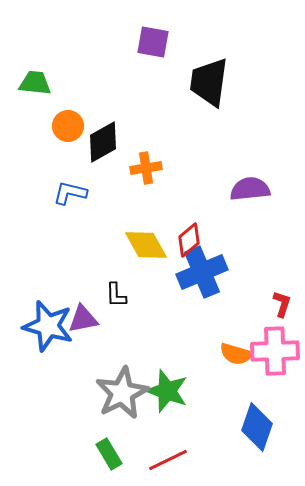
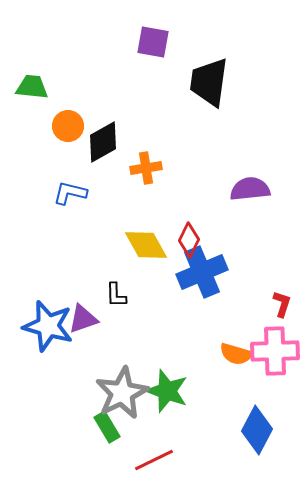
green trapezoid: moved 3 px left, 4 px down
red diamond: rotated 24 degrees counterclockwise
purple triangle: rotated 8 degrees counterclockwise
blue diamond: moved 3 px down; rotated 9 degrees clockwise
green rectangle: moved 2 px left, 27 px up
red line: moved 14 px left
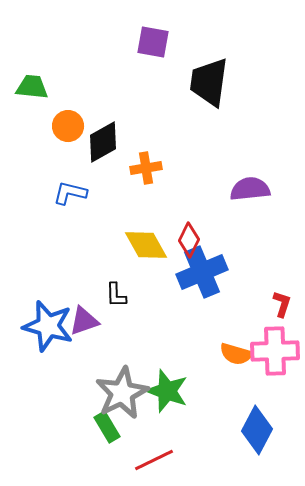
purple triangle: moved 1 px right, 2 px down
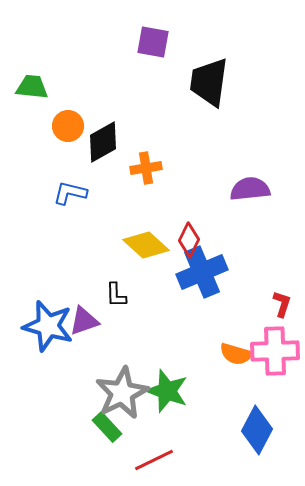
yellow diamond: rotated 18 degrees counterclockwise
green rectangle: rotated 12 degrees counterclockwise
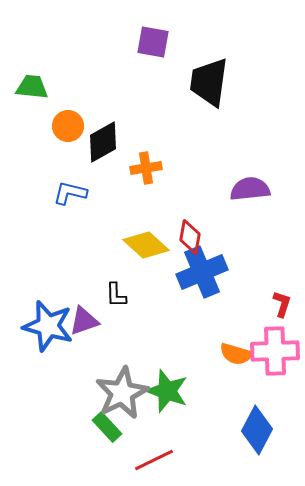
red diamond: moved 1 px right, 3 px up; rotated 16 degrees counterclockwise
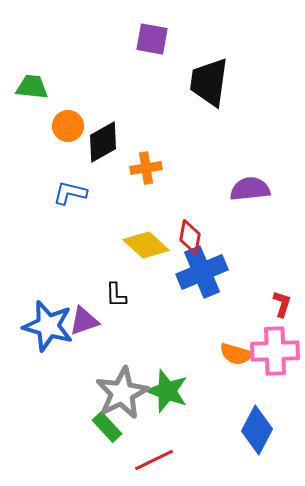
purple square: moved 1 px left, 3 px up
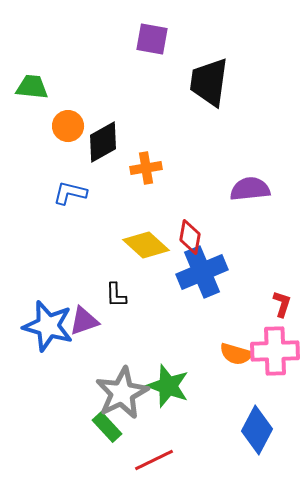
green star: moved 1 px right, 5 px up
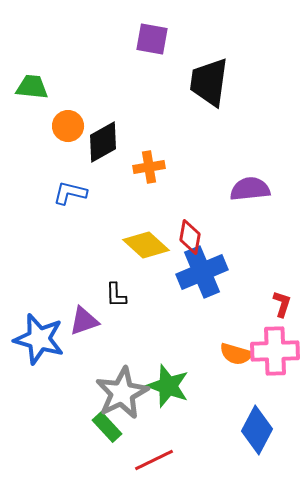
orange cross: moved 3 px right, 1 px up
blue star: moved 9 px left, 13 px down
